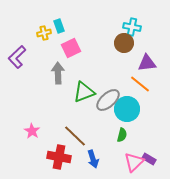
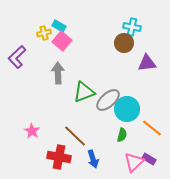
cyan rectangle: rotated 40 degrees counterclockwise
pink square: moved 9 px left, 7 px up; rotated 24 degrees counterclockwise
orange line: moved 12 px right, 44 px down
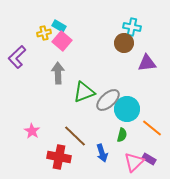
blue arrow: moved 9 px right, 6 px up
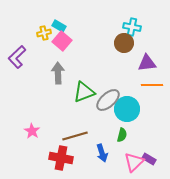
orange line: moved 43 px up; rotated 40 degrees counterclockwise
brown line: rotated 60 degrees counterclockwise
red cross: moved 2 px right, 1 px down
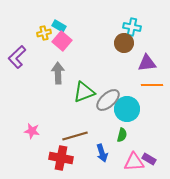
pink star: rotated 21 degrees counterclockwise
pink triangle: rotated 40 degrees clockwise
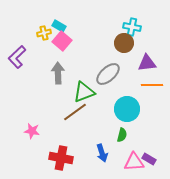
gray ellipse: moved 26 px up
brown line: moved 24 px up; rotated 20 degrees counterclockwise
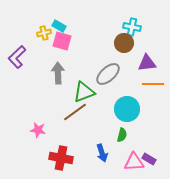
pink square: rotated 24 degrees counterclockwise
orange line: moved 1 px right, 1 px up
pink star: moved 6 px right, 1 px up
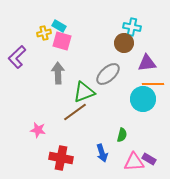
cyan circle: moved 16 px right, 10 px up
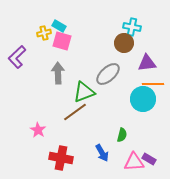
pink star: rotated 21 degrees clockwise
blue arrow: rotated 12 degrees counterclockwise
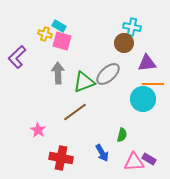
yellow cross: moved 1 px right, 1 px down; rotated 32 degrees clockwise
green triangle: moved 10 px up
